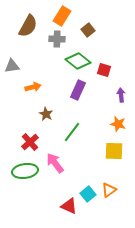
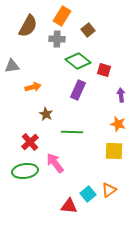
green line: rotated 55 degrees clockwise
red triangle: rotated 18 degrees counterclockwise
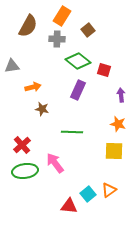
brown star: moved 4 px left, 5 px up; rotated 16 degrees counterclockwise
red cross: moved 8 px left, 3 px down
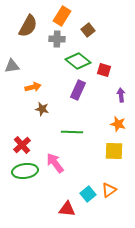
red triangle: moved 2 px left, 3 px down
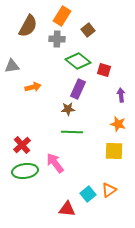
purple rectangle: moved 1 px up
brown star: moved 26 px right; rotated 16 degrees counterclockwise
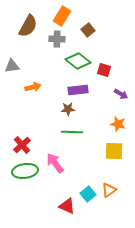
purple rectangle: moved 1 px down; rotated 60 degrees clockwise
purple arrow: moved 1 px up; rotated 128 degrees clockwise
red triangle: moved 3 px up; rotated 18 degrees clockwise
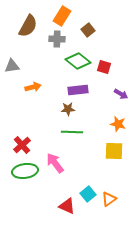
red square: moved 3 px up
orange triangle: moved 9 px down
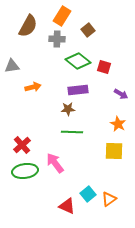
orange star: rotated 14 degrees clockwise
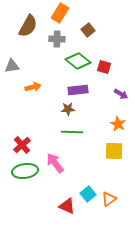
orange rectangle: moved 2 px left, 3 px up
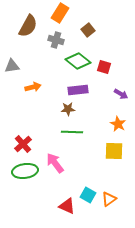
gray cross: moved 1 px left, 1 px down; rotated 14 degrees clockwise
red cross: moved 1 px right, 1 px up
cyan square: moved 1 px down; rotated 21 degrees counterclockwise
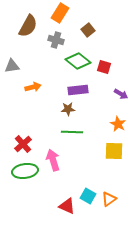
pink arrow: moved 2 px left, 3 px up; rotated 20 degrees clockwise
cyan square: moved 1 px down
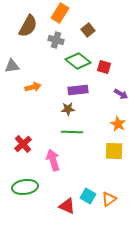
green ellipse: moved 16 px down
